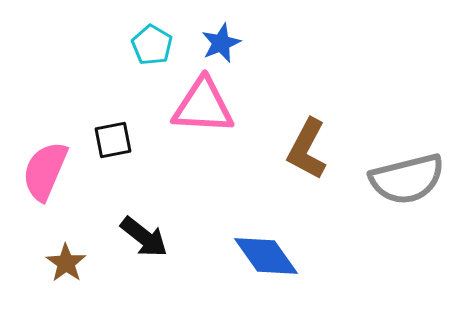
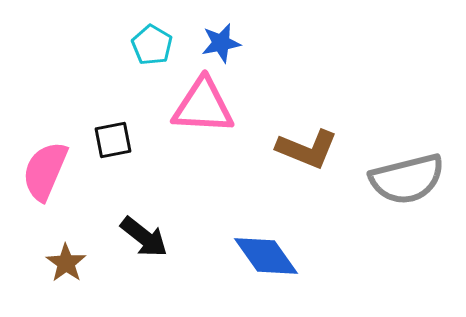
blue star: rotated 12 degrees clockwise
brown L-shape: rotated 96 degrees counterclockwise
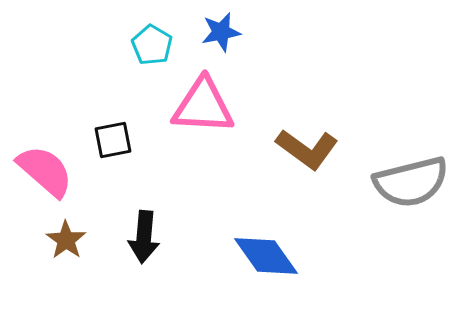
blue star: moved 11 px up
brown L-shape: rotated 14 degrees clockwise
pink semicircle: rotated 108 degrees clockwise
gray semicircle: moved 4 px right, 3 px down
black arrow: rotated 57 degrees clockwise
brown star: moved 23 px up
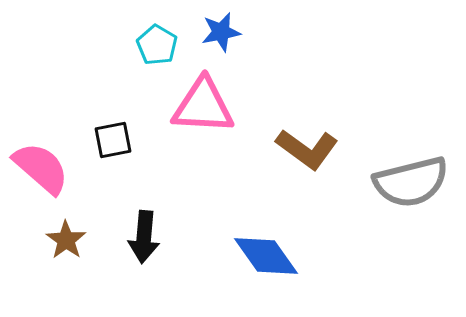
cyan pentagon: moved 5 px right
pink semicircle: moved 4 px left, 3 px up
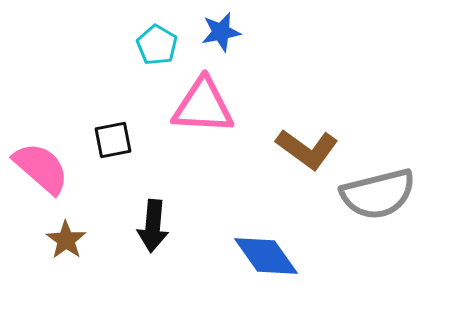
gray semicircle: moved 33 px left, 12 px down
black arrow: moved 9 px right, 11 px up
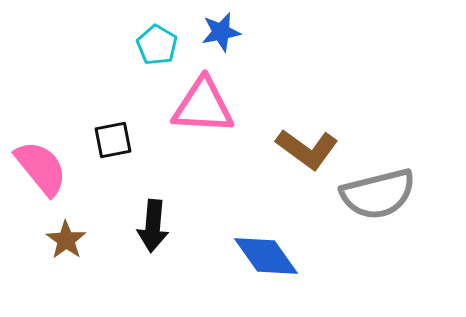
pink semicircle: rotated 10 degrees clockwise
